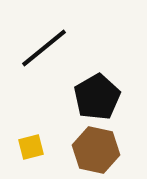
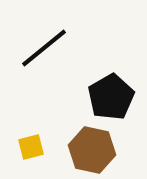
black pentagon: moved 14 px right
brown hexagon: moved 4 px left
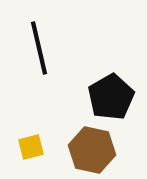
black line: moved 5 px left; rotated 64 degrees counterclockwise
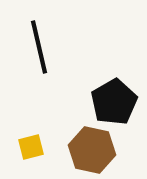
black line: moved 1 px up
black pentagon: moved 3 px right, 5 px down
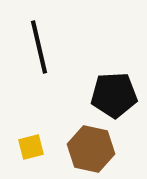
black pentagon: moved 7 px up; rotated 27 degrees clockwise
brown hexagon: moved 1 px left, 1 px up
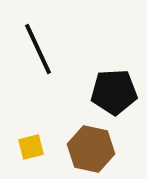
black line: moved 1 px left, 2 px down; rotated 12 degrees counterclockwise
black pentagon: moved 3 px up
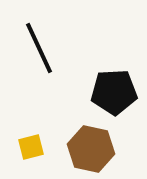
black line: moved 1 px right, 1 px up
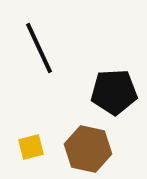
brown hexagon: moved 3 px left
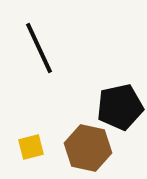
black pentagon: moved 6 px right, 15 px down; rotated 9 degrees counterclockwise
brown hexagon: moved 1 px up
